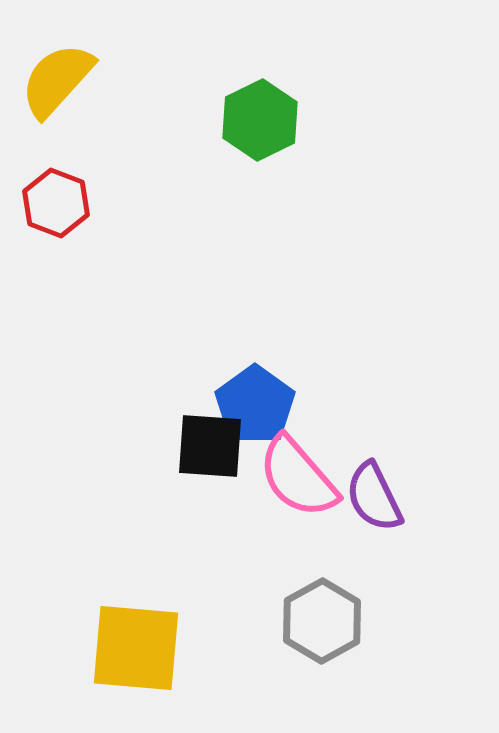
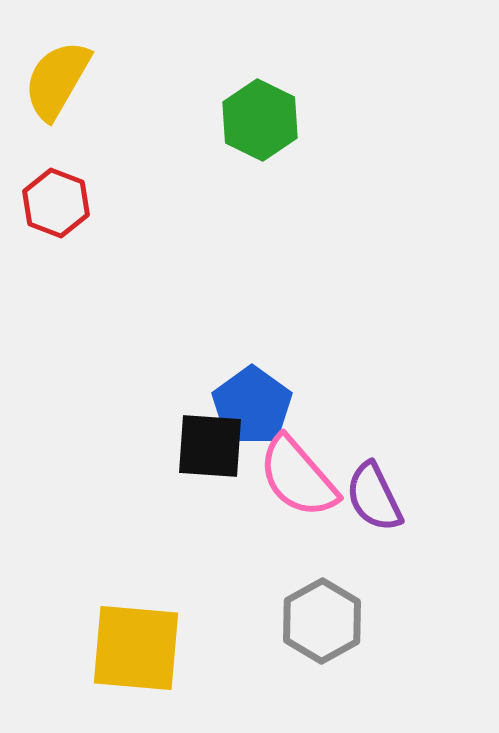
yellow semicircle: rotated 12 degrees counterclockwise
green hexagon: rotated 8 degrees counterclockwise
blue pentagon: moved 3 px left, 1 px down
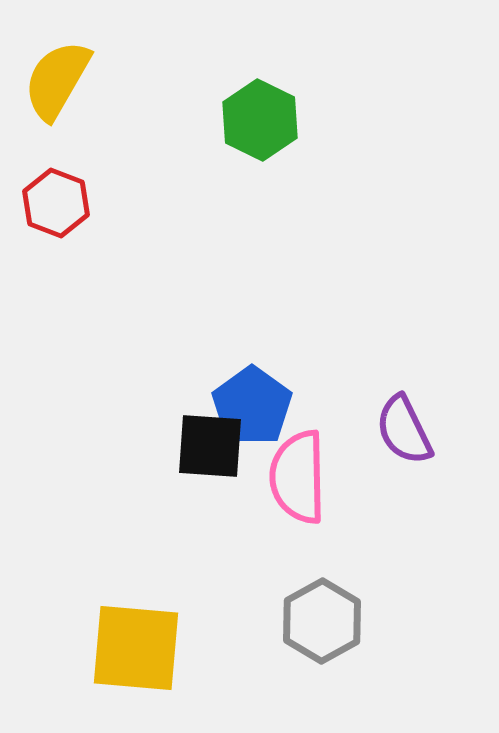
pink semicircle: rotated 40 degrees clockwise
purple semicircle: moved 30 px right, 67 px up
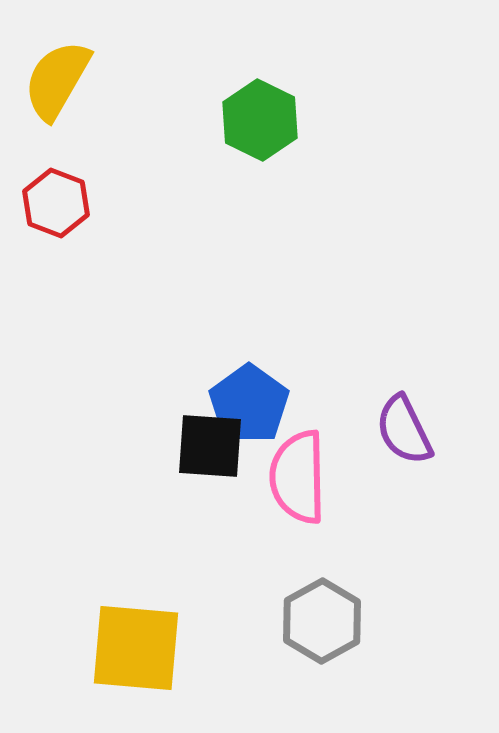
blue pentagon: moved 3 px left, 2 px up
